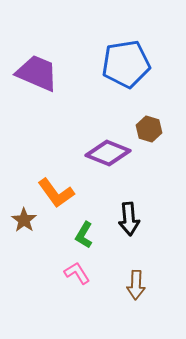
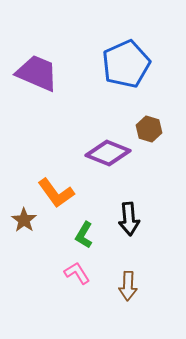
blue pentagon: rotated 15 degrees counterclockwise
brown arrow: moved 8 px left, 1 px down
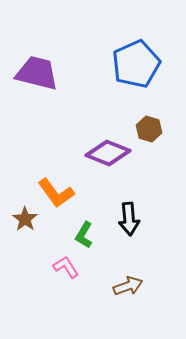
blue pentagon: moved 10 px right
purple trapezoid: rotated 9 degrees counterclockwise
brown star: moved 1 px right, 1 px up
pink L-shape: moved 11 px left, 6 px up
brown arrow: rotated 112 degrees counterclockwise
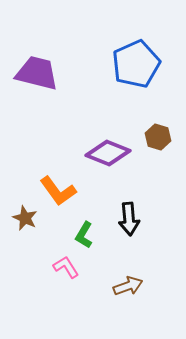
brown hexagon: moved 9 px right, 8 px down
orange L-shape: moved 2 px right, 2 px up
brown star: moved 1 px up; rotated 10 degrees counterclockwise
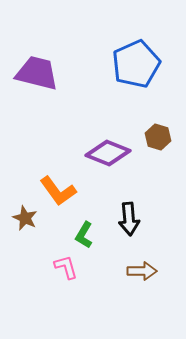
pink L-shape: rotated 16 degrees clockwise
brown arrow: moved 14 px right, 15 px up; rotated 20 degrees clockwise
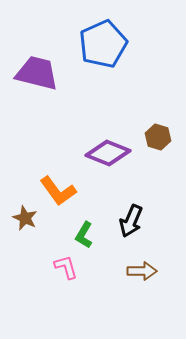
blue pentagon: moved 33 px left, 20 px up
black arrow: moved 2 px right, 2 px down; rotated 28 degrees clockwise
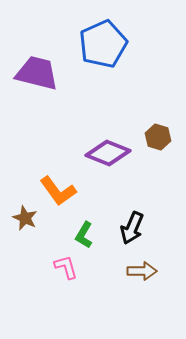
black arrow: moved 1 px right, 7 px down
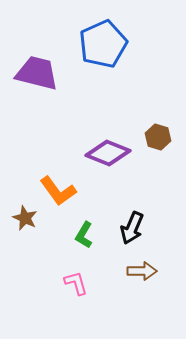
pink L-shape: moved 10 px right, 16 px down
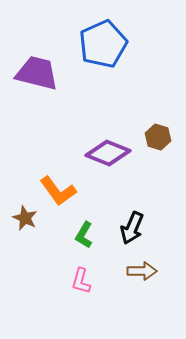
pink L-shape: moved 5 px right, 2 px up; rotated 148 degrees counterclockwise
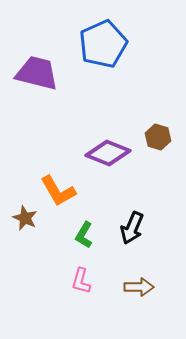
orange L-shape: rotated 6 degrees clockwise
brown arrow: moved 3 px left, 16 px down
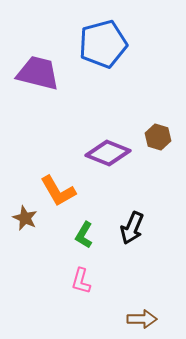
blue pentagon: rotated 9 degrees clockwise
purple trapezoid: moved 1 px right
brown arrow: moved 3 px right, 32 px down
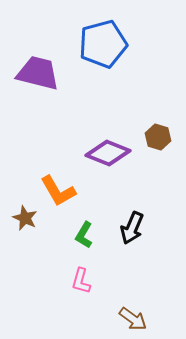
brown arrow: moved 9 px left; rotated 36 degrees clockwise
